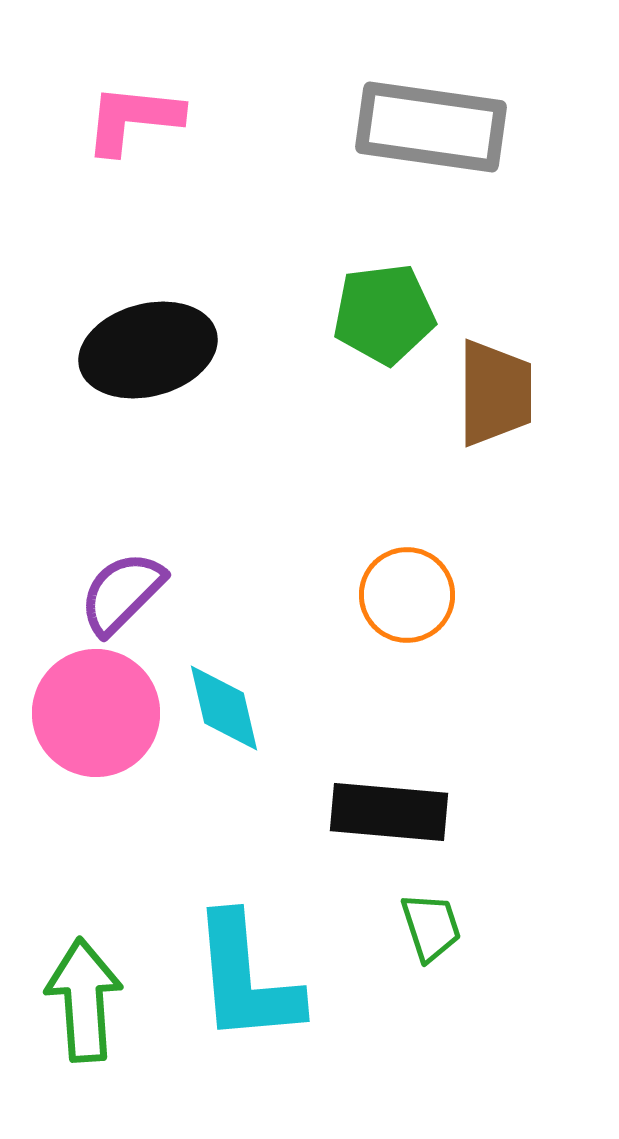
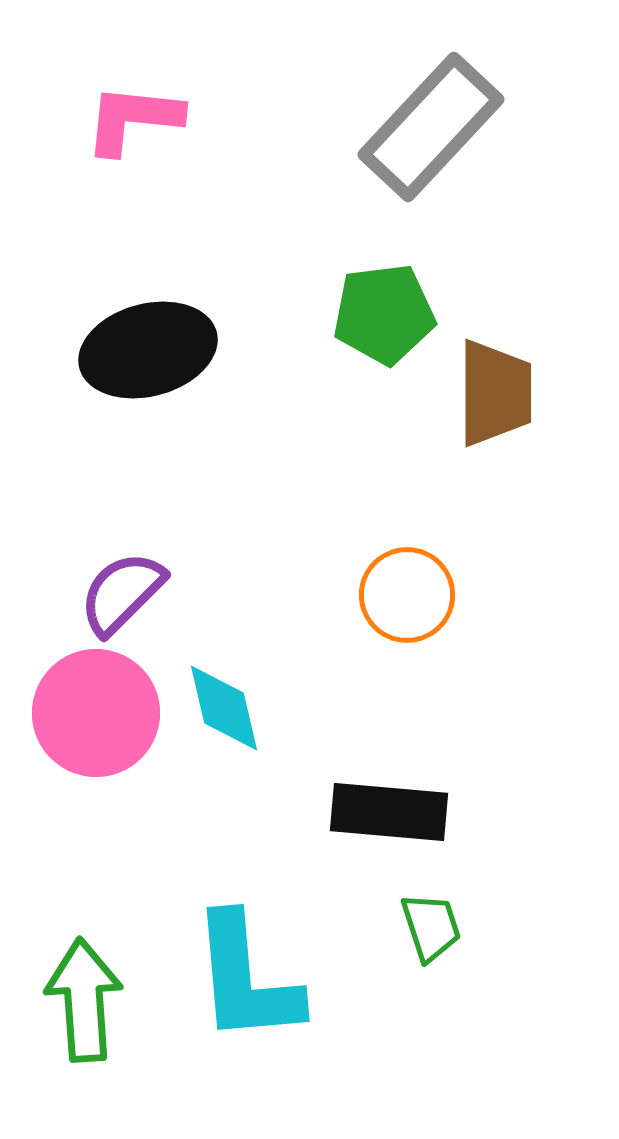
gray rectangle: rotated 55 degrees counterclockwise
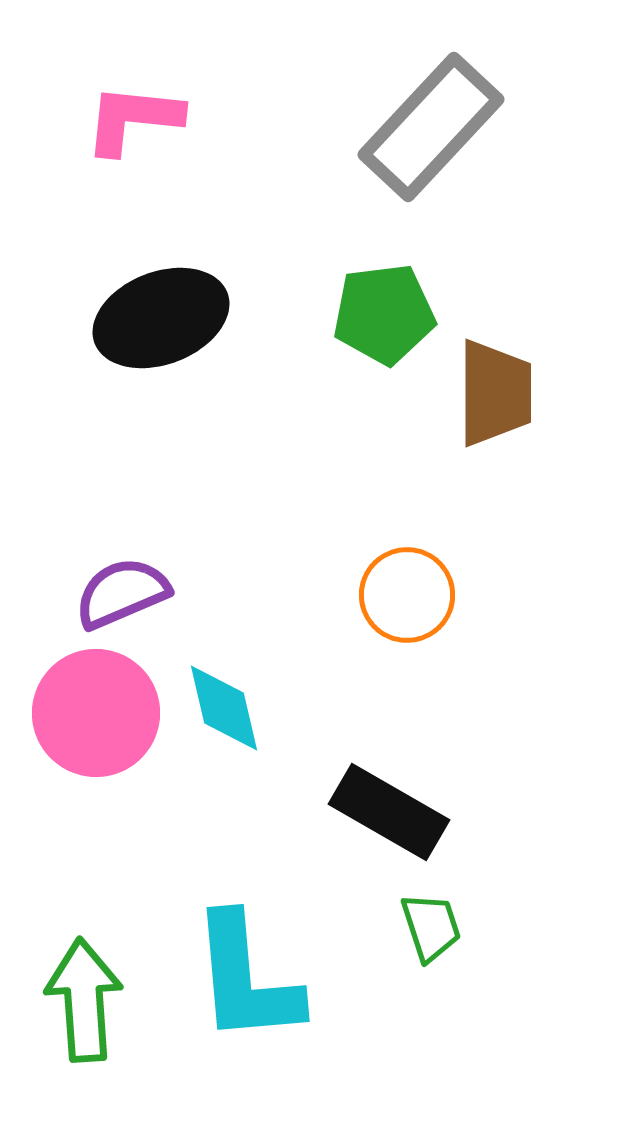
black ellipse: moved 13 px right, 32 px up; rotated 6 degrees counterclockwise
purple semicircle: rotated 22 degrees clockwise
black rectangle: rotated 25 degrees clockwise
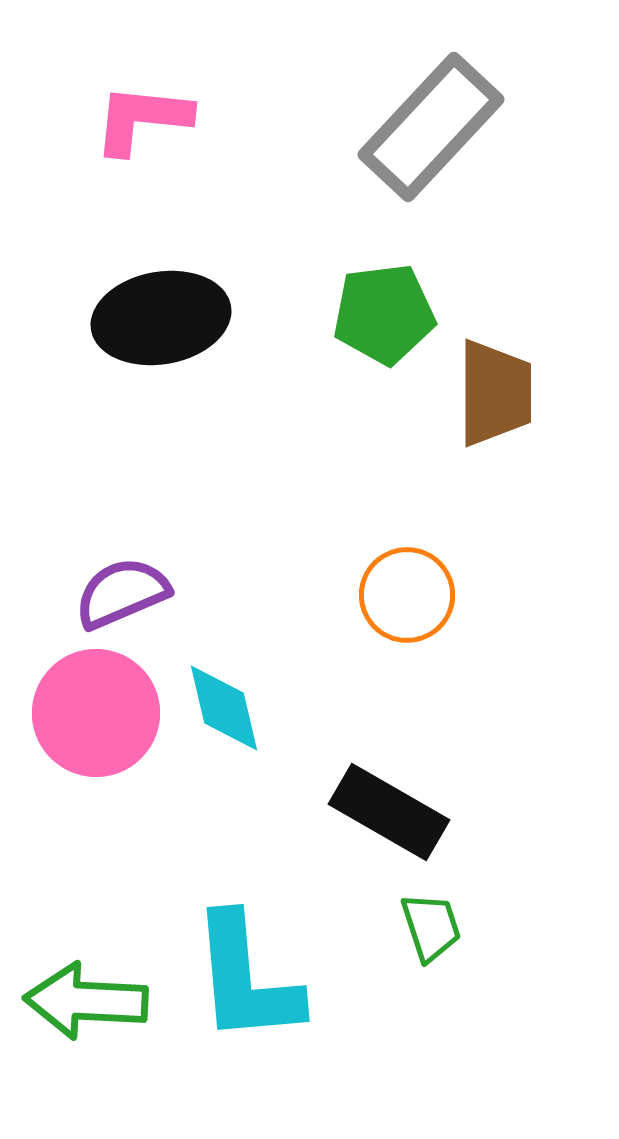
pink L-shape: moved 9 px right
black ellipse: rotated 11 degrees clockwise
green arrow: moved 2 px right, 1 px down; rotated 83 degrees counterclockwise
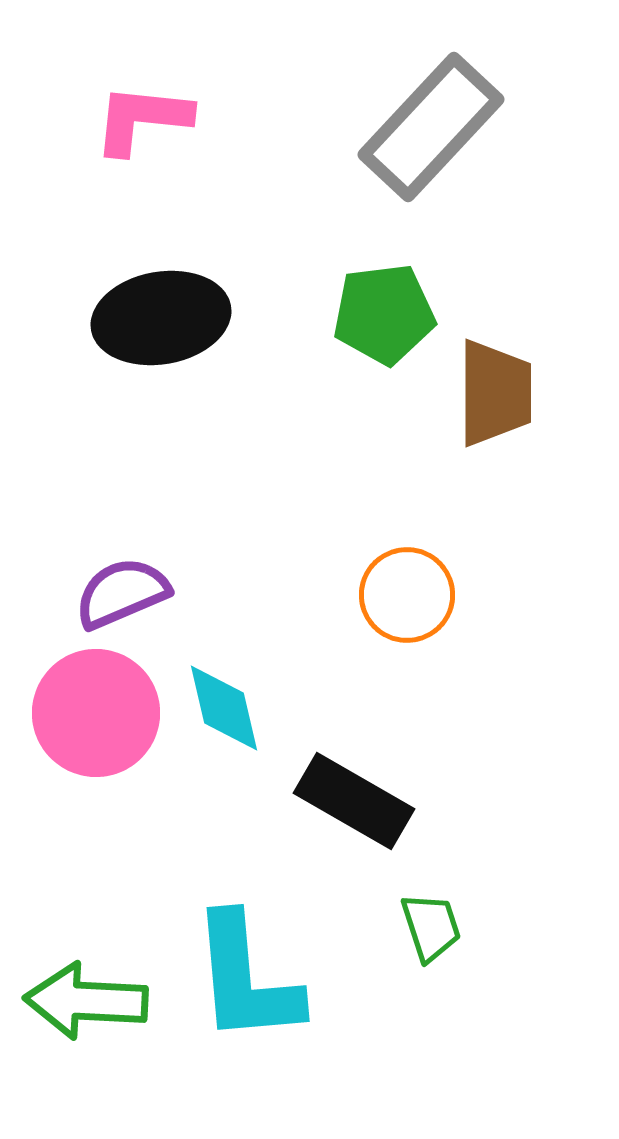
black rectangle: moved 35 px left, 11 px up
